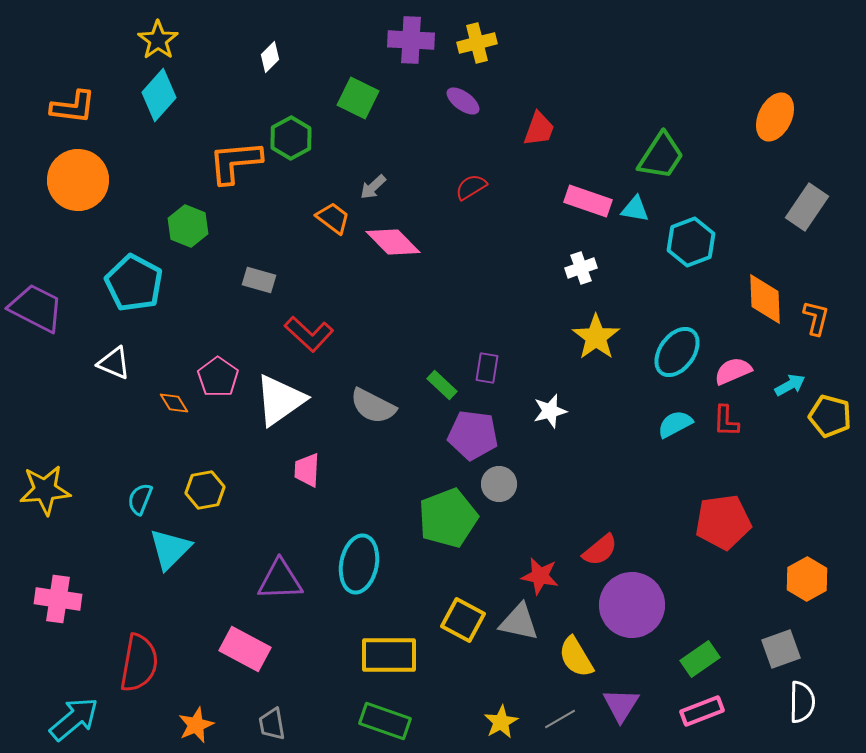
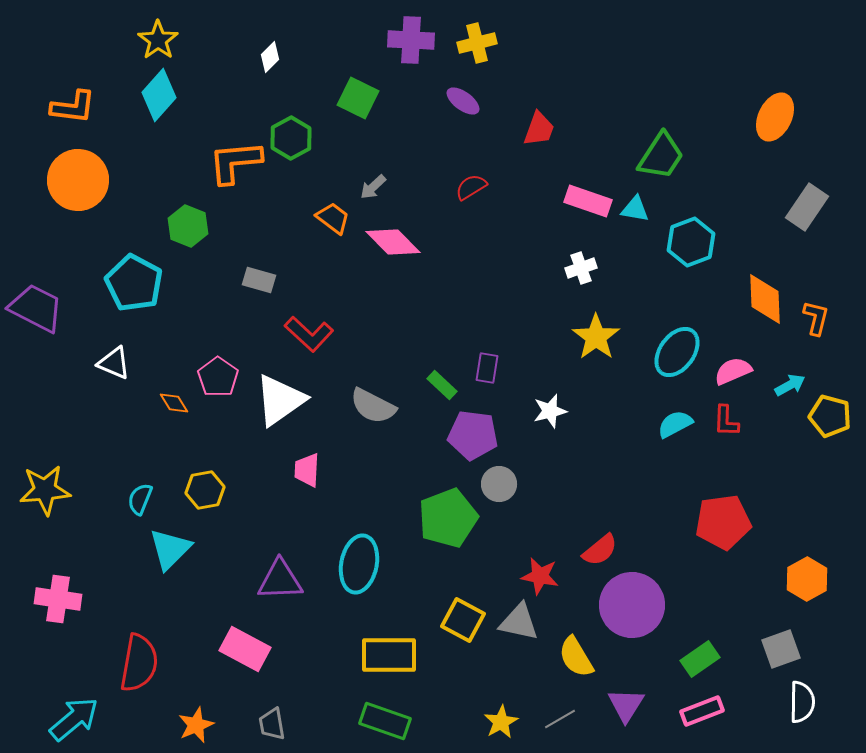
purple triangle at (621, 705): moved 5 px right
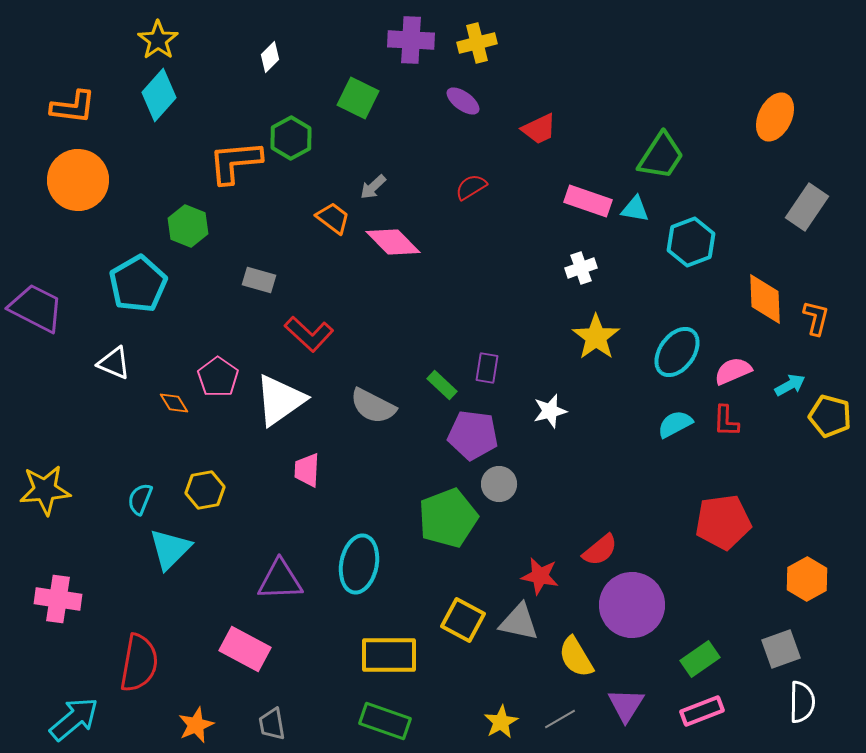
red trapezoid at (539, 129): rotated 45 degrees clockwise
cyan pentagon at (134, 283): moved 4 px right, 1 px down; rotated 14 degrees clockwise
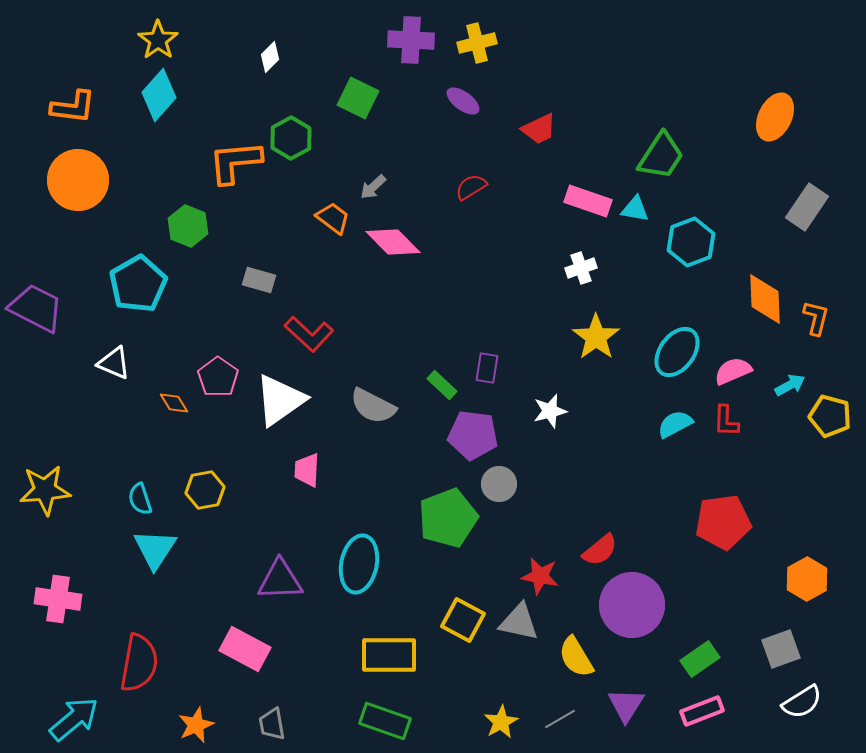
cyan semicircle at (140, 499): rotated 40 degrees counterclockwise
cyan triangle at (170, 549): moved 15 px left; rotated 12 degrees counterclockwise
white semicircle at (802, 702): rotated 57 degrees clockwise
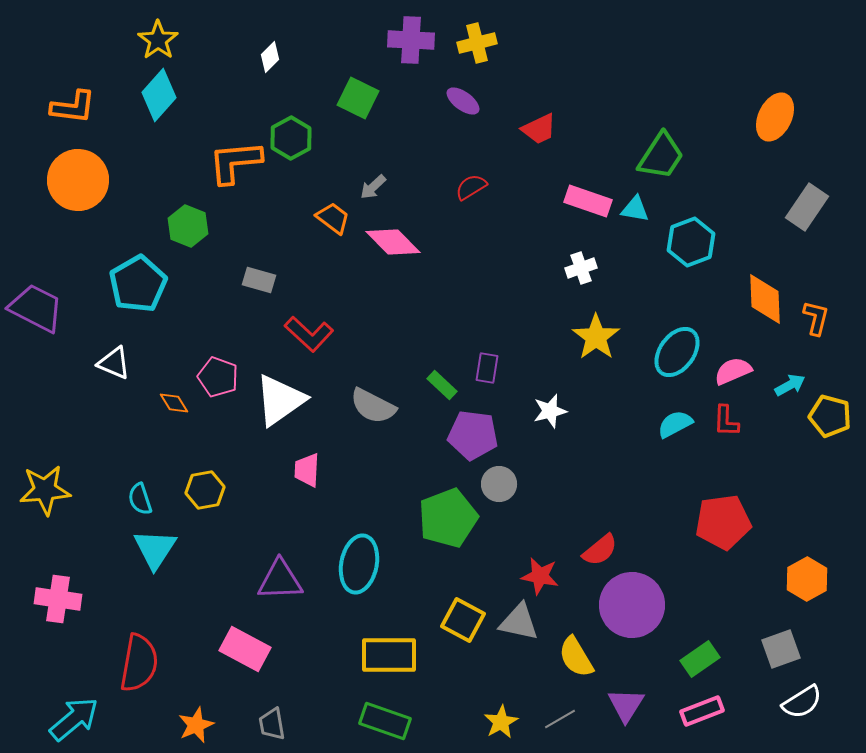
pink pentagon at (218, 377): rotated 15 degrees counterclockwise
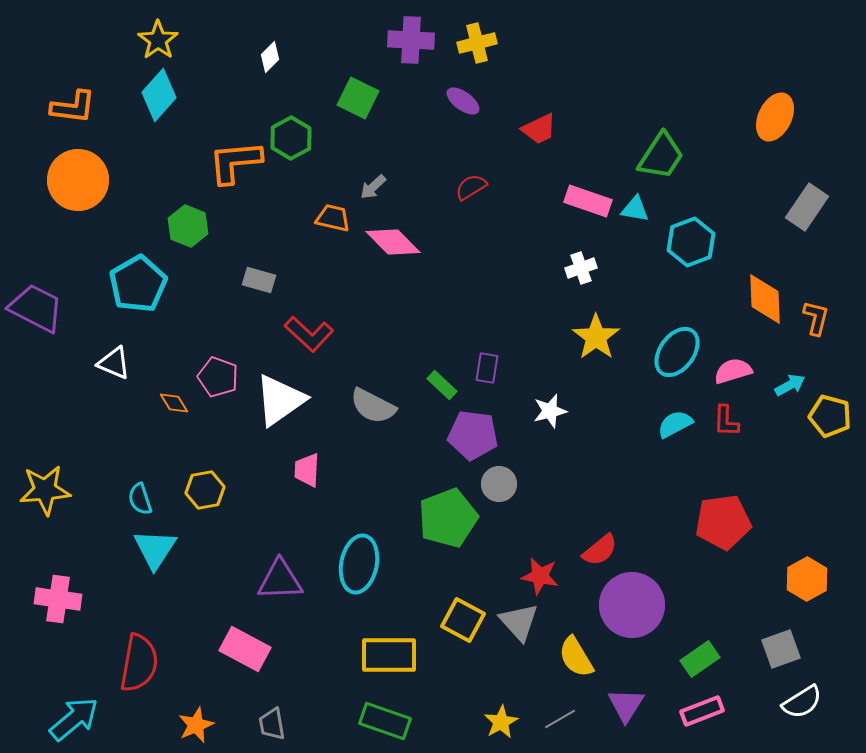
orange trapezoid at (333, 218): rotated 24 degrees counterclockwise
pink semicircle at (733, 371): rotated 6 degrees clockwise
gray triangle at (519, 622): rotated 36 degrees clockwise
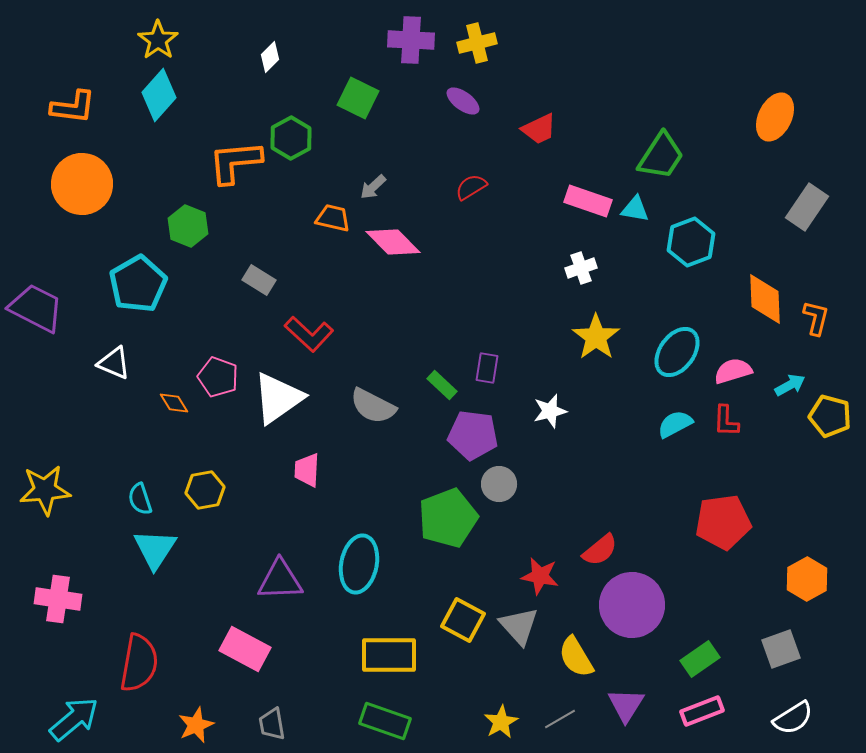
orange circle at (78, 180): moved 4 px right, 4 px down
gray rectangle at (259, 280): rotated 16 degrees clockwise
white triangle at (280, 400): moved 2 px left, 2 px up
gray triangle at (519, 622): moved 4 px down
white semicircle at (802, 702): moved 9 px left, 16 px down
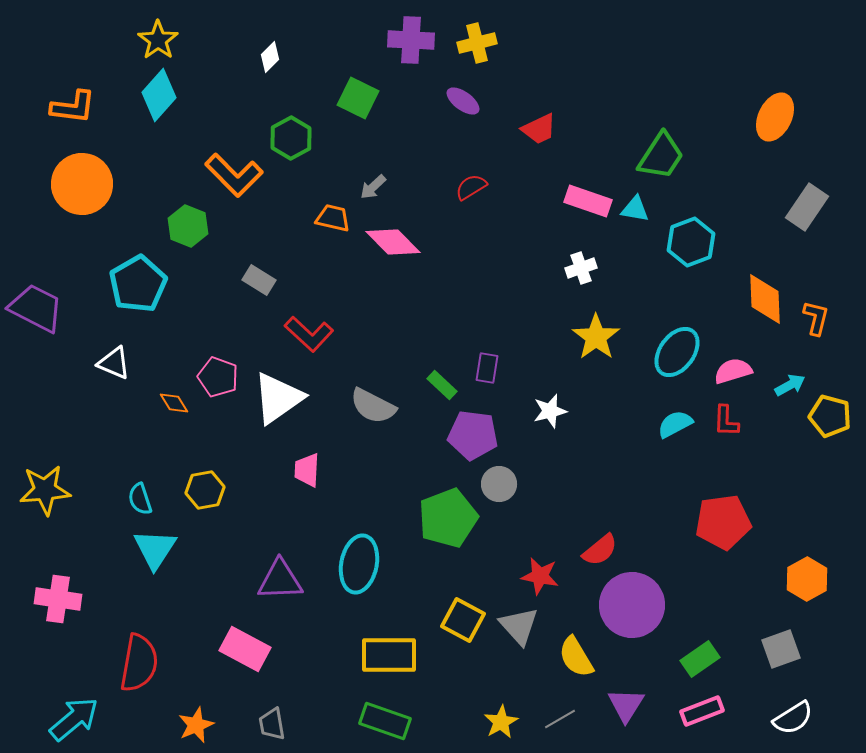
orange L-shape at (235, 162): moved 1 px left, 13 px down; rotated 130 degrees counterclockwise
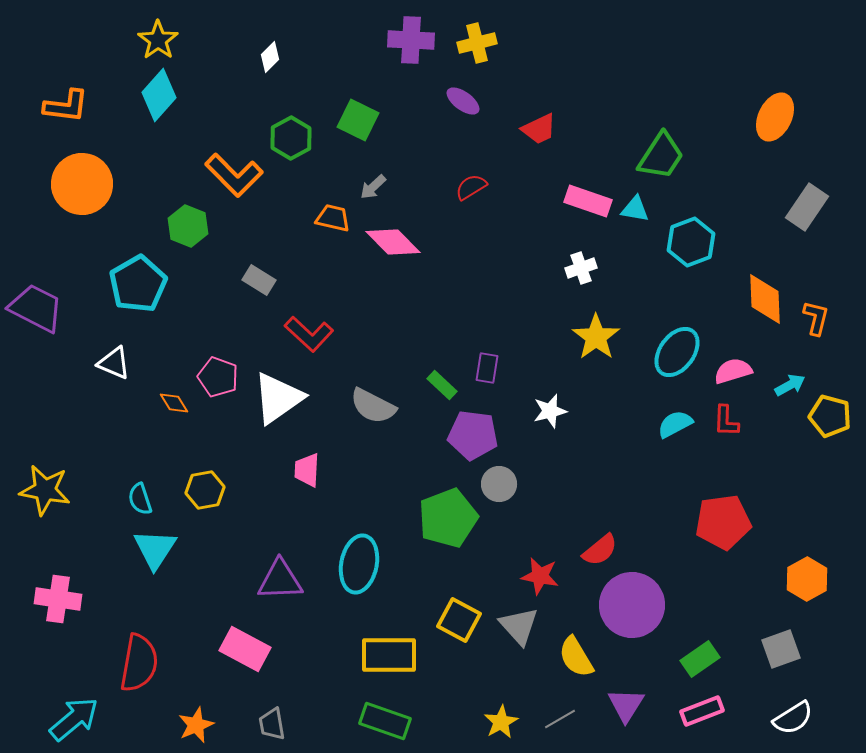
green square at (358, 98): moved 22 px down
orange L-shape at (73, 107): moved 7 px left, 1 px up
yellow star at (45, 490): rotated 15 degrees clockwise
yellow square at (463, 620): moved 4 px left
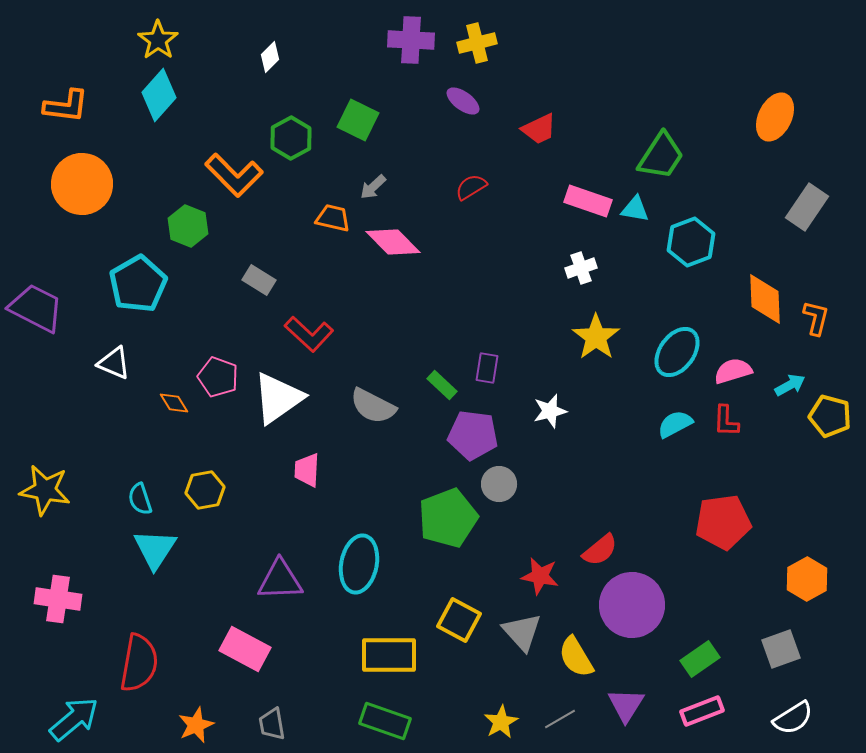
gray triangle at (519, 626): moved 3 px right, 6 px down
